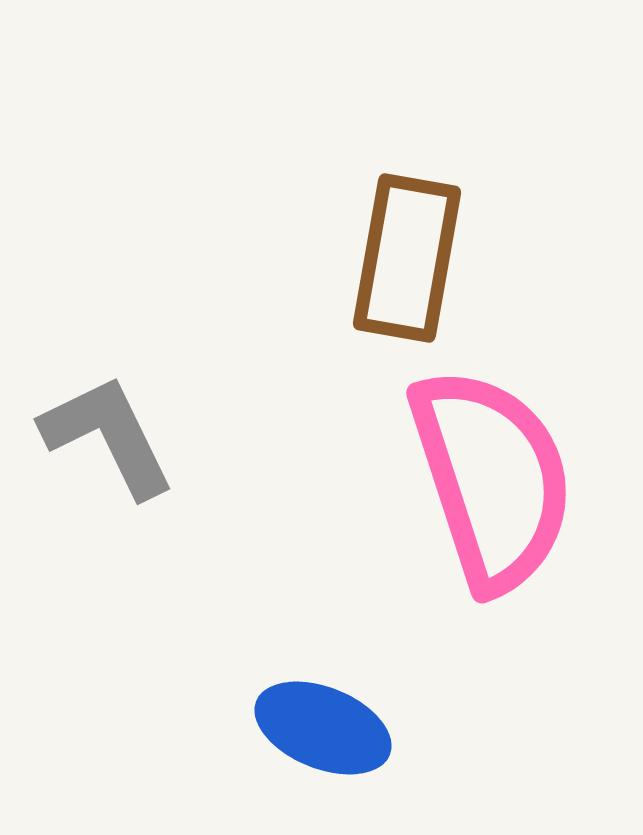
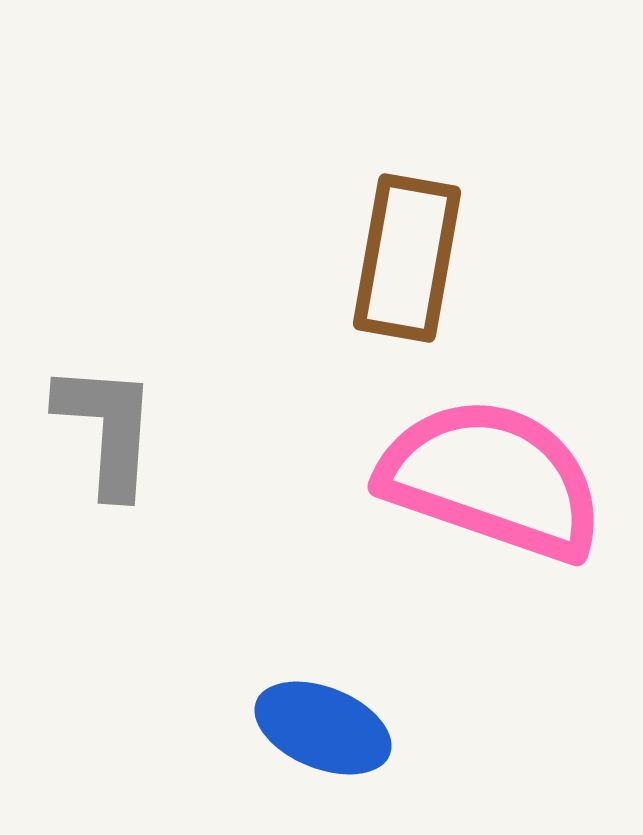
gray L-shape: moved 1 px left, 7 px up; rotated 30 degrees clockwise
pink semicircle: rotated 53 degrees counterclockwise
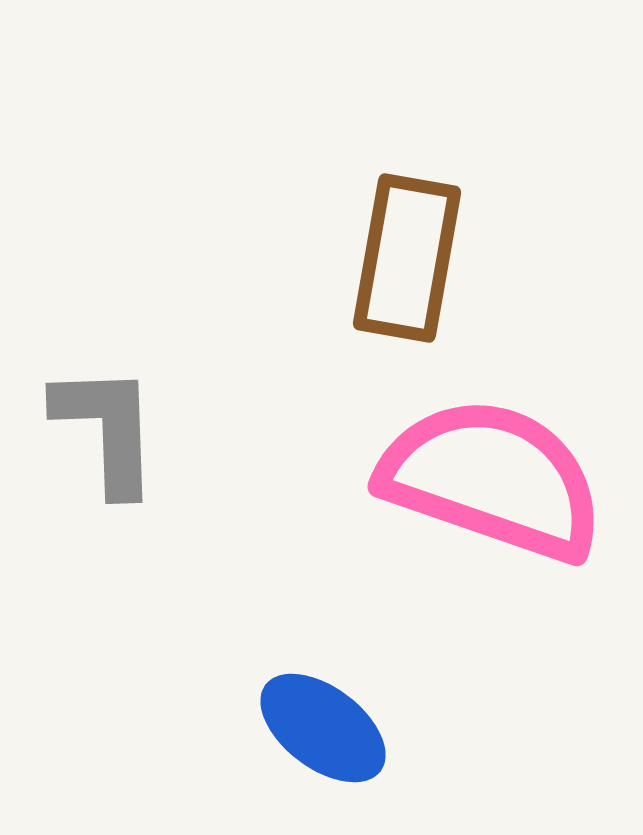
gray L-shape: rotated 6 degrees counterclockwise
blue ellipse: rotated 15 degrees clockwise
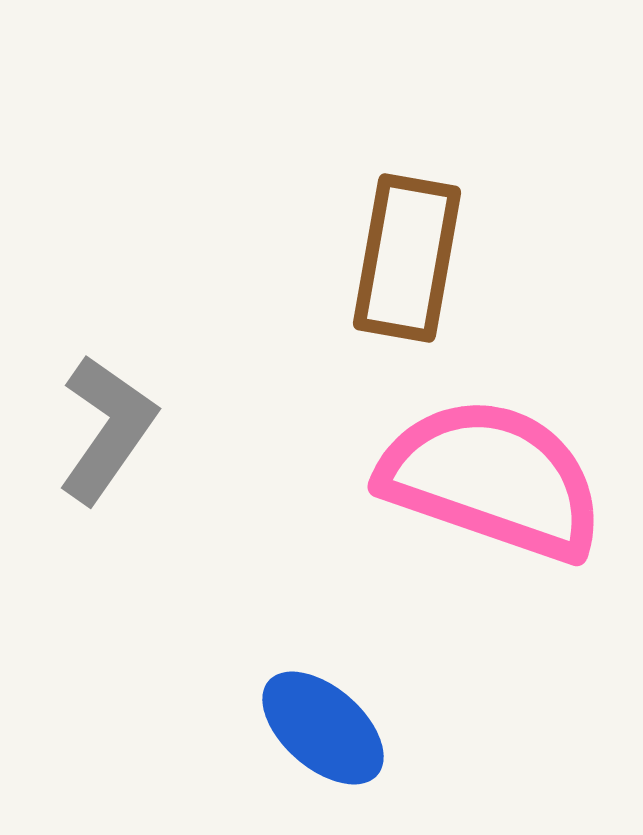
gray L-shape: rotated 37 degrees clockwise
blue ellipse: rotated 4 degrees clockwise
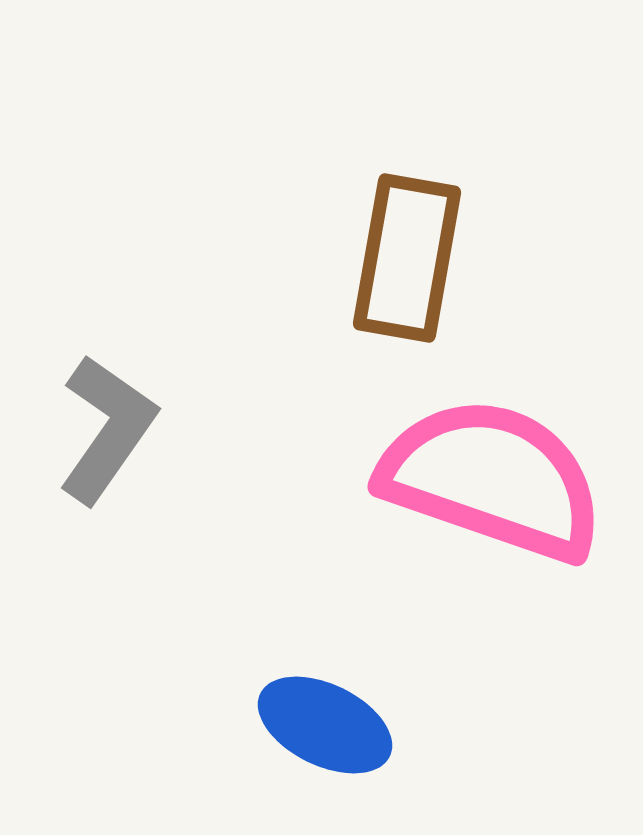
blue ellipse: moved 2 px right, 3 px up; rotated 15 degrees counterclockwise
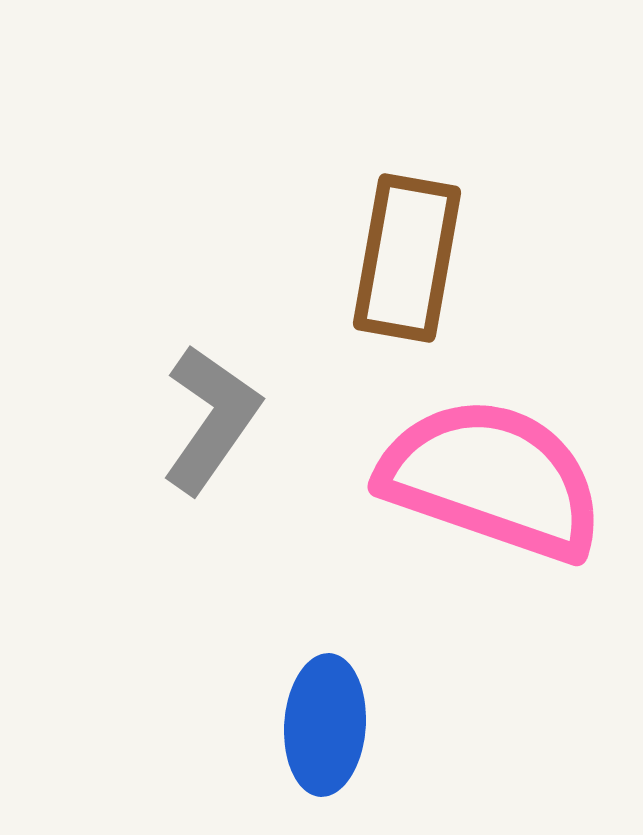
gray L-shape: moved 104 px right, 10 px up
blue ellipse: rotated 68 degrees clockwise
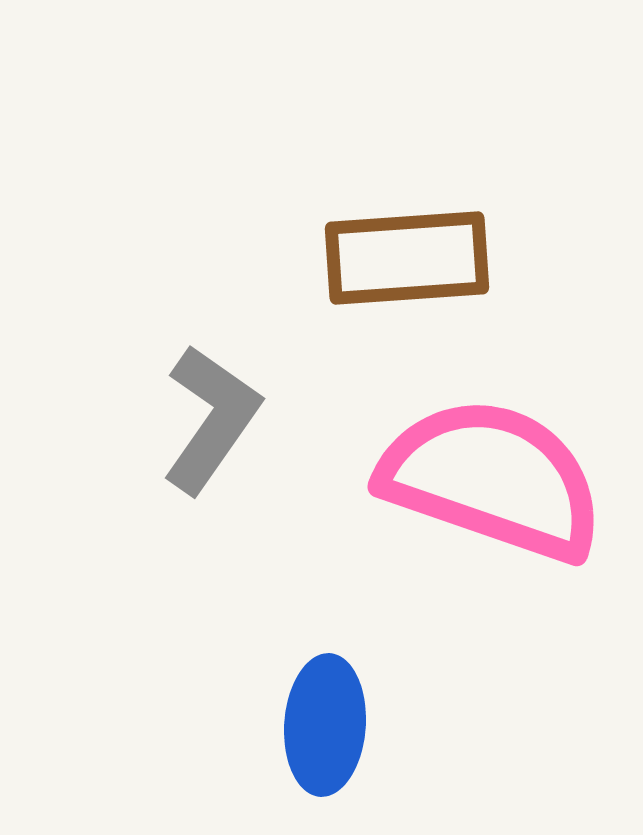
brown rectangle: rotated 76 degrees clockwise
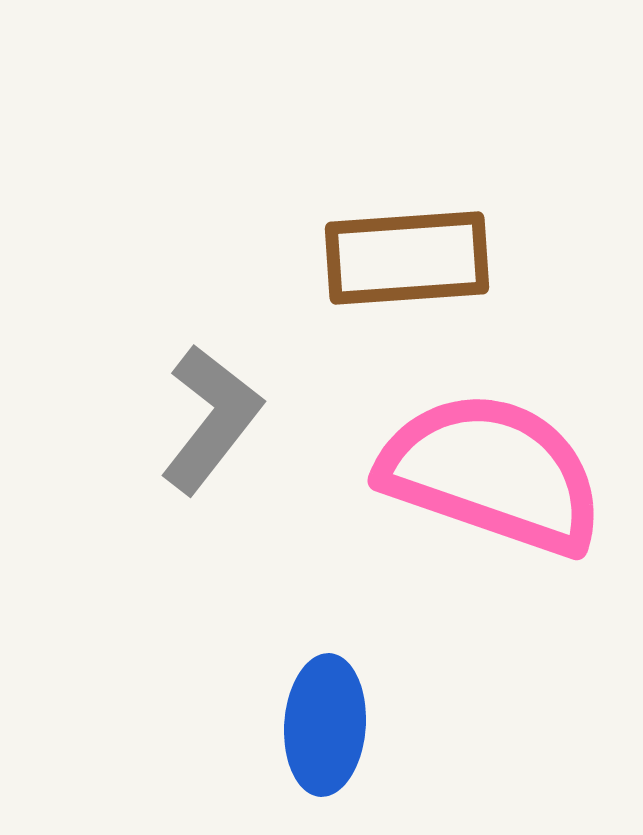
gray L-shape: rotated 3 degrees clockwise
pink semicircle: moved 6 px up
